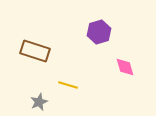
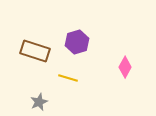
purple hexagon: moved 22 px left, 10 px down
pink diamond: rotated 45 degrees clockwise
yellow line: moved 7 px up
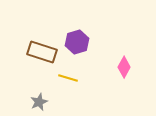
brown rectangle: moved 7 px right, 1 px down
pink diamond: moved 1 px left
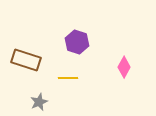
purple hexagon: rotated 25 degrees counterclockwise
brown rectangle: moved 16 px left, 8 px down
yellow line: rotated 18 degrees counterclockwise
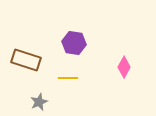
purple hexagon: moved 3 px left, 1 px down; rotated 10 degrees counterclockwise
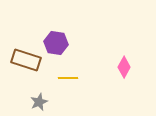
purple hexagon: moved 18 px left
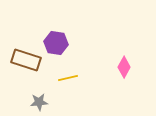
yellow line: rotated 12 degrees counterclockwise
gray star: rotated 18 degrees clockwise
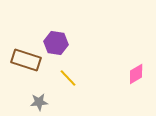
pink diamond: moved 12 px right, 7 px down; rotated 30 degrees clockwise
yellow line: rotated 60 degrees clockwise
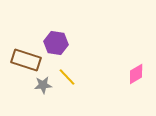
yellow line: moved 1 px left, 1 px up
gray star: moved 4 px right, 17 px up
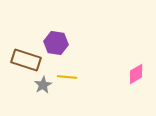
yellow line: rotated 42 degrees counterclockwise
gray star: rotated 24 degrees counterclockwise
